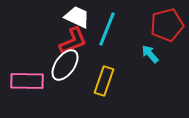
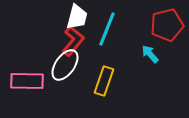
white trapezoid: rotated 80 degrees clockwise
red L-shape: rotated 28 degrees counterclockwise
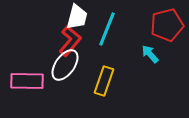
red L-shape: moved 3 px left
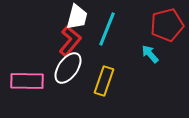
white ellipse: moved 3 px right, 3 px down
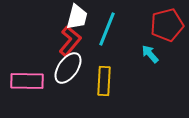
yellow rectangle: rotated 16 degrees counterclockwise
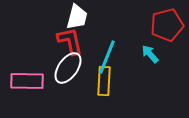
cyan line: moved 28 px down
red L-shape: rotated 52 degrees counterclockwise
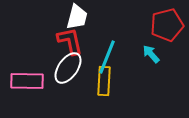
cyan arrow: moved 1 px right
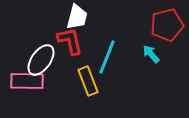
white ellipse: moved 27 px left, 8 px up
yellow rectangle: moved 16 px left; rotated 24 degrees counterclockwise
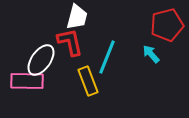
red L-shape: moved 1 px down
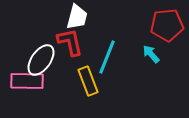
red pentagon: rotated 8 degrees clockwise
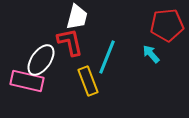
pink rectangle: rotated 12 degrees clockwise
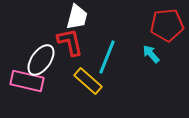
yellow rectangle: rotated 28 degrees counterclockwise
